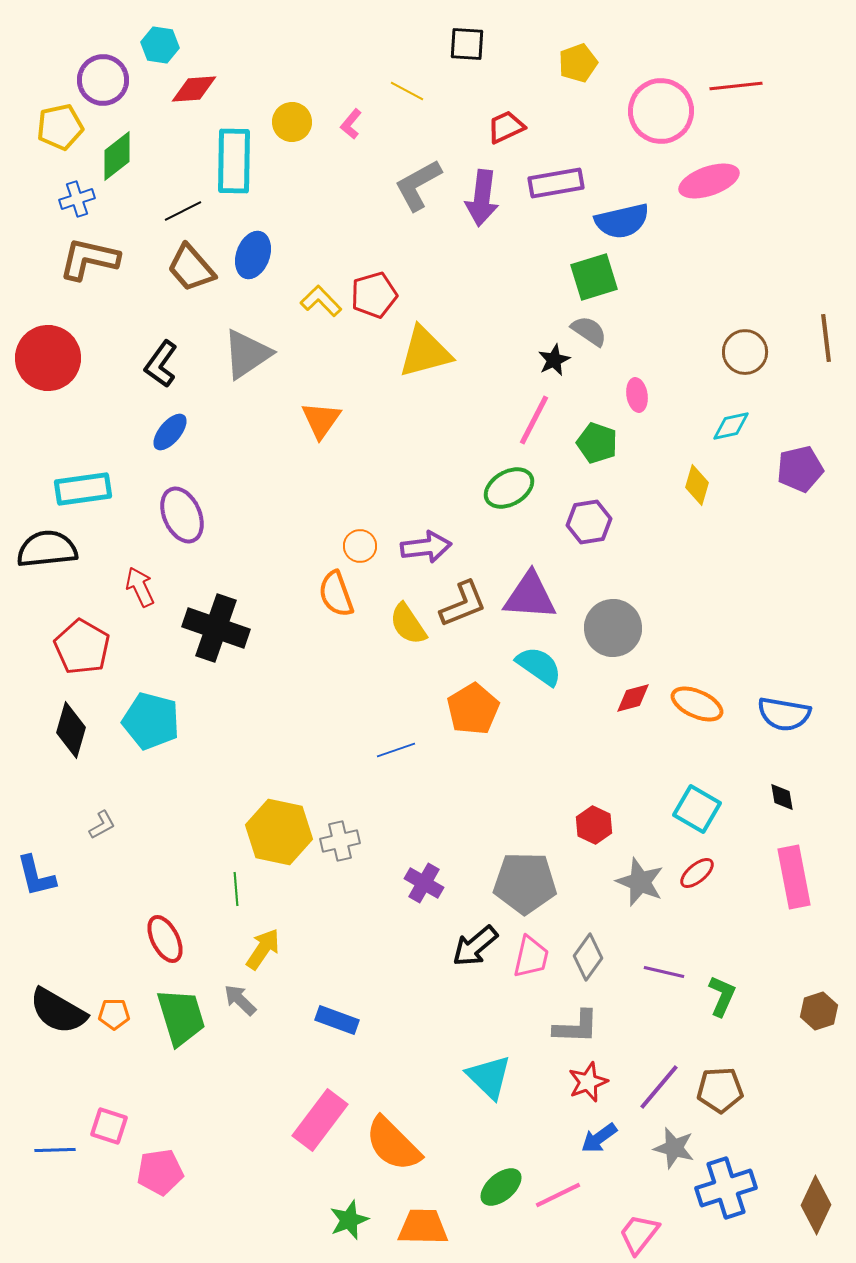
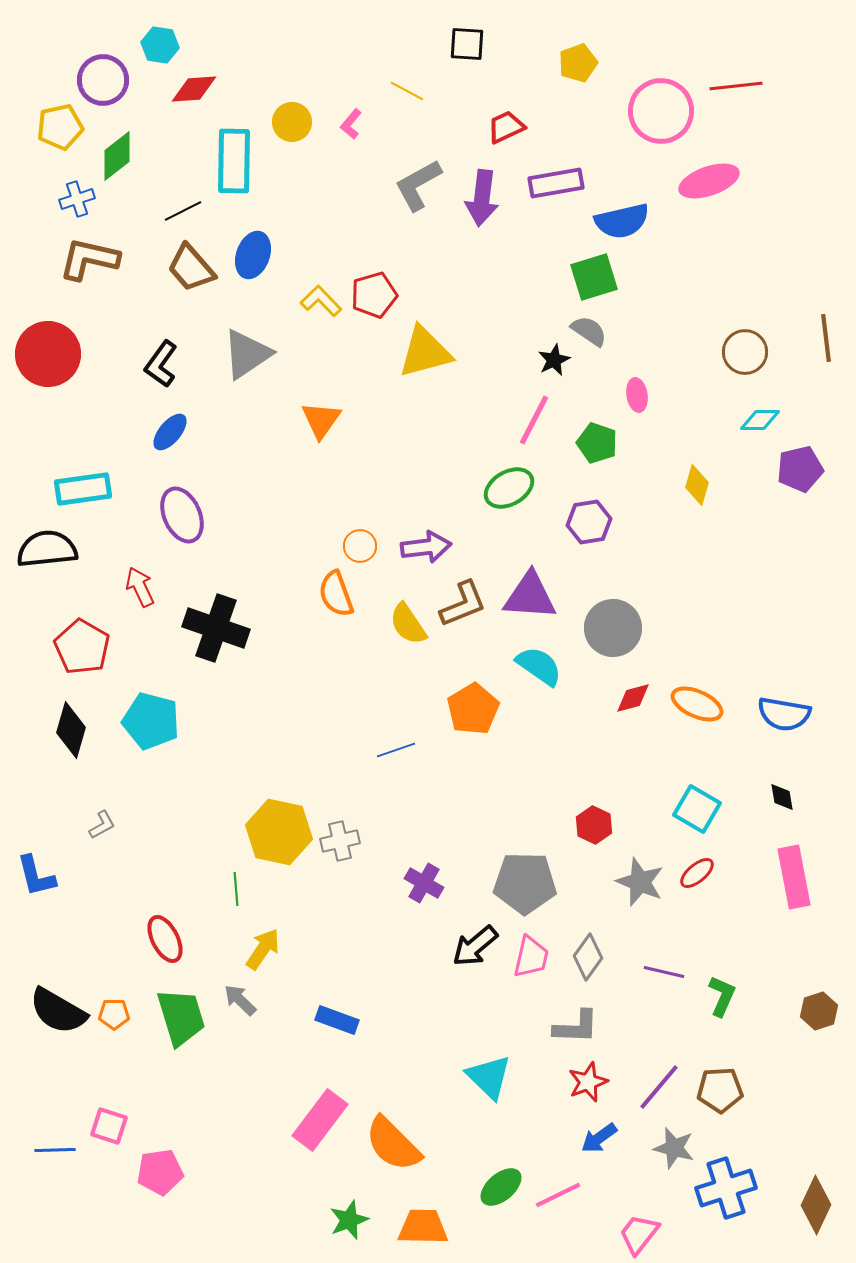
red circle at (48, 358): moved 4 px up
cyan diamond at (731, 426): moved 29 px right, 6 px up; rotated 12 degrees clockwise
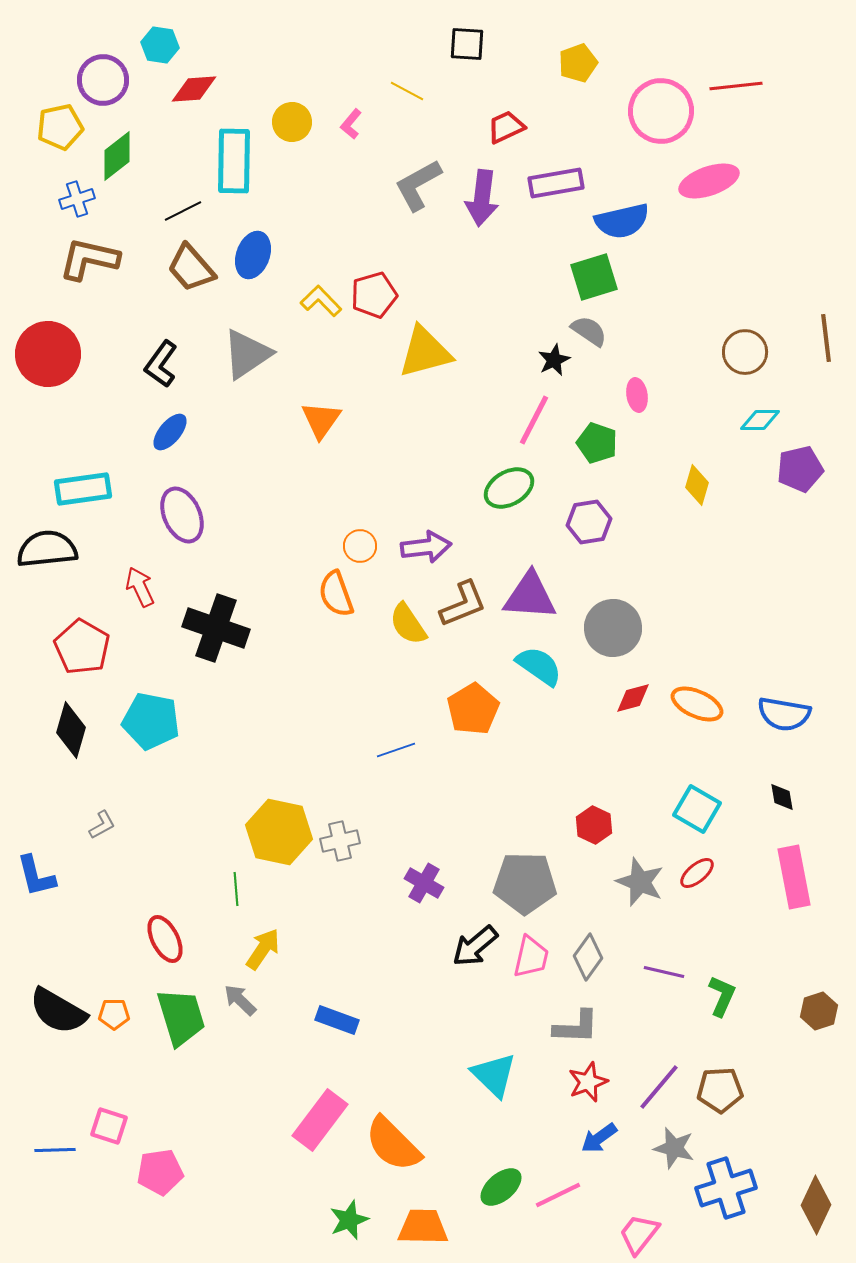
cyan pentagon at (151, 721): rotated 4 degrees counterclockwise
cyan triangle at (489, 1077): moved 5 px right, 2 px up
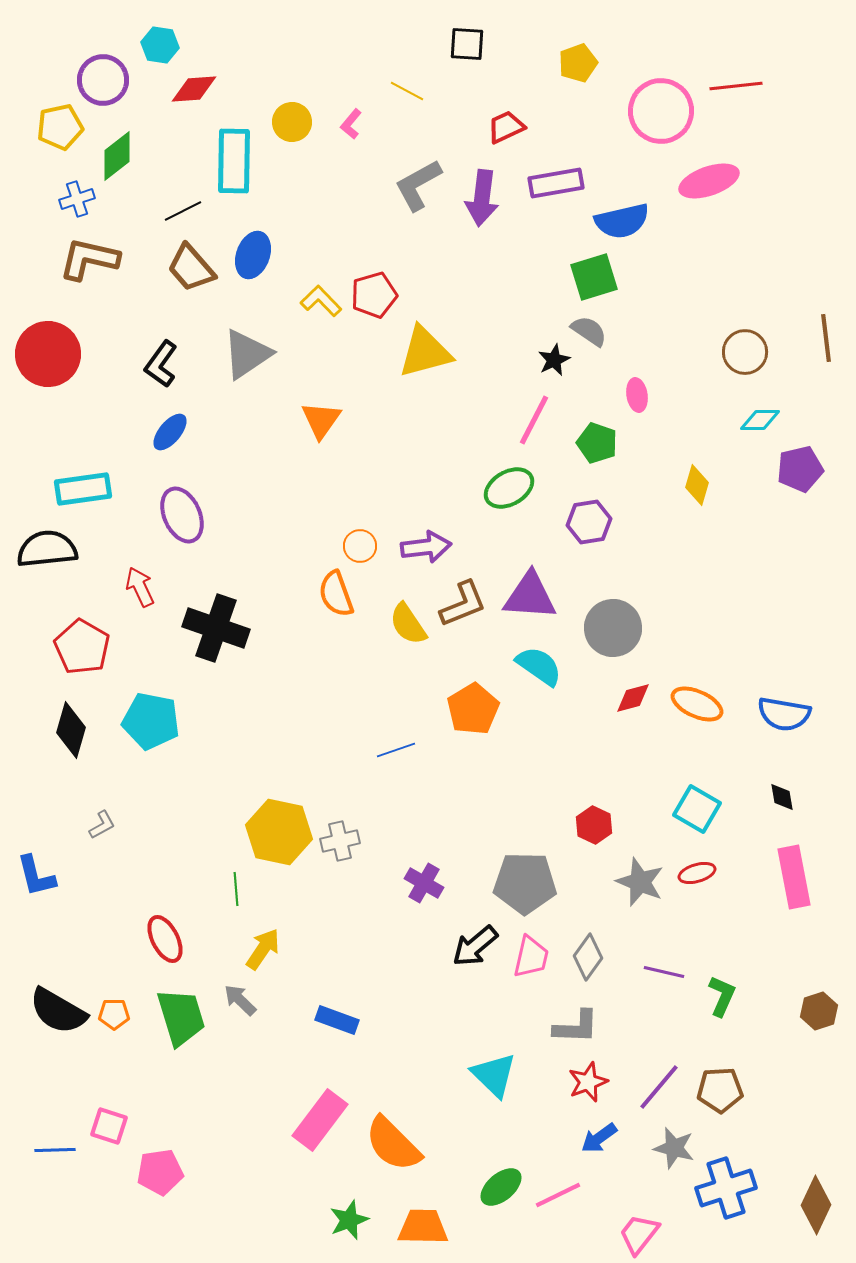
red ellipse at (697, 873): rotated 24 degrees clockwise
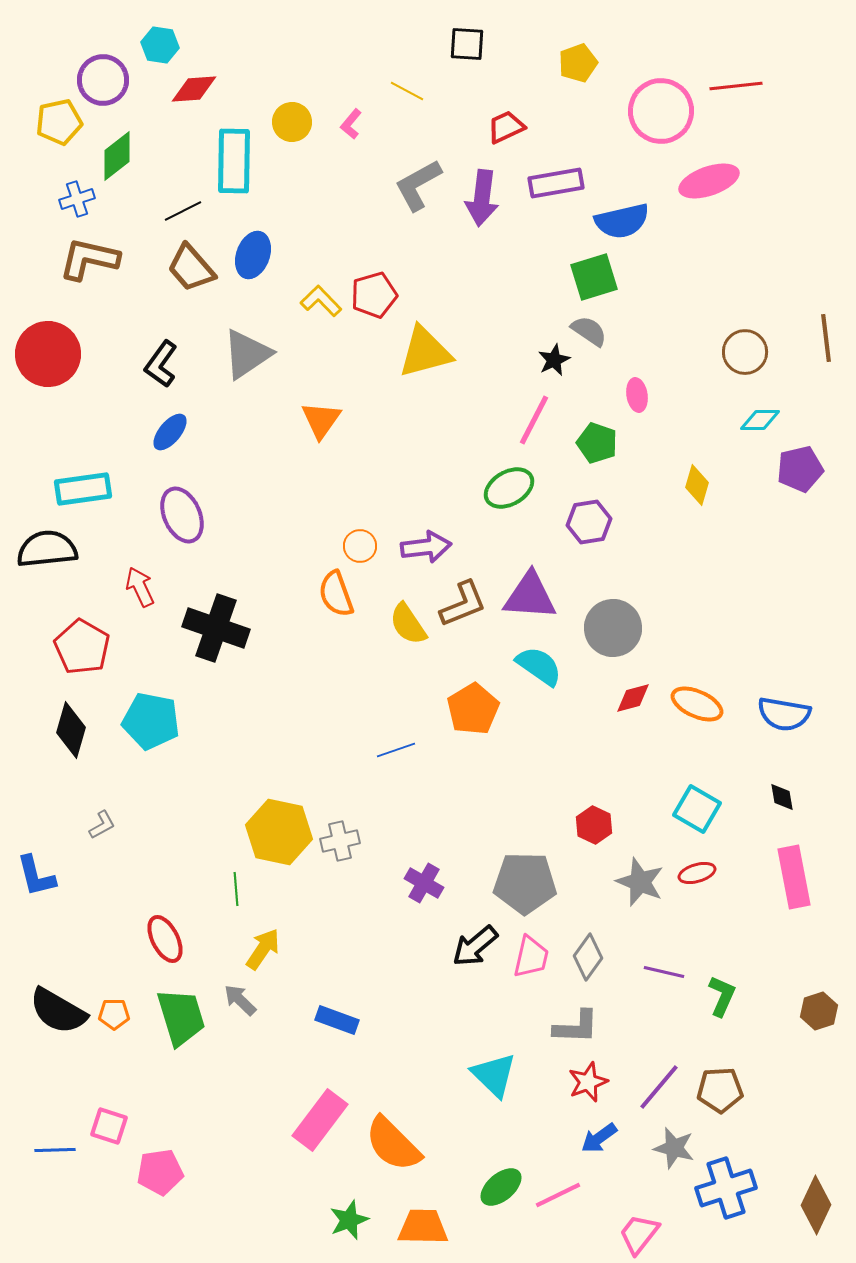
yellow pentagon at (60, 127): moved 1 px left, 5 px up
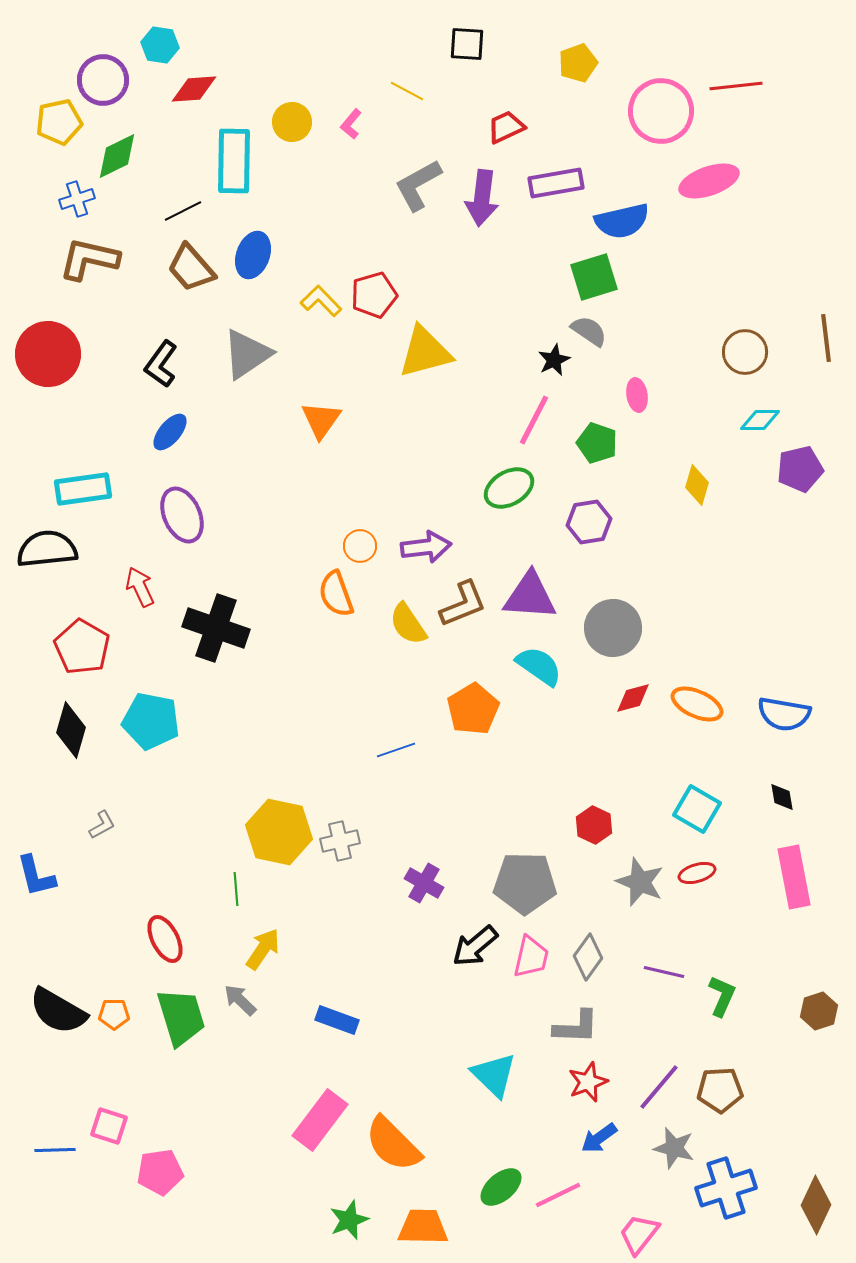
green diamond at (117, 156): rotated 12 degrees clockwise
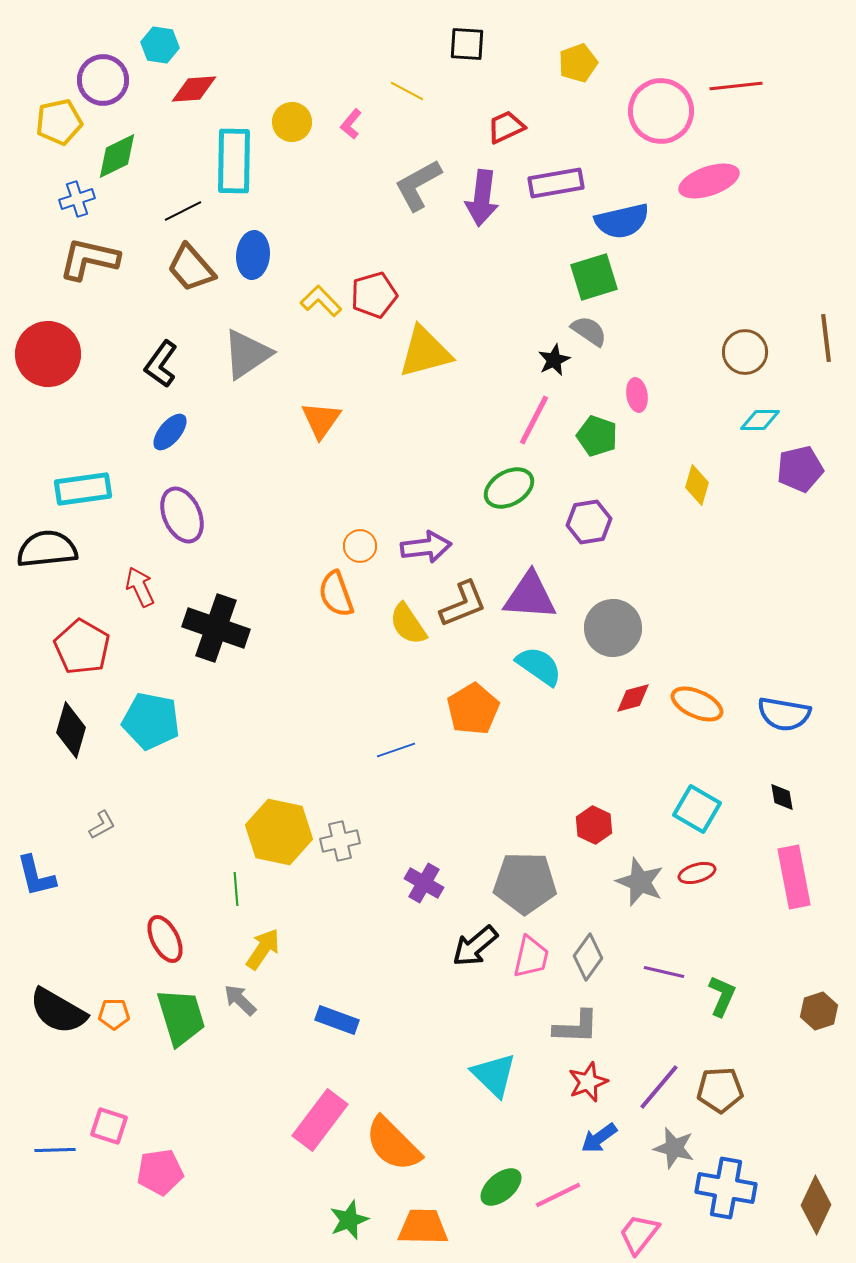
blue ellipse at (253, 255): rotated 15 degrees counterclockwise
green pentagon at (597, 443): moved 7 px up
blue cross at (726, 1188): rotated 28 degrees clockwise
